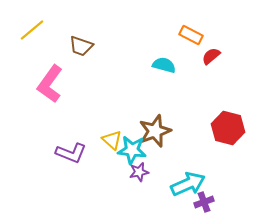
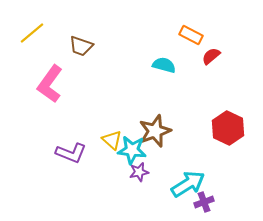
yellow line: moved 3 px down
red hexagon: rotated 12 degrees clockwise
cyan arrow: rotated 8 degrees counterclockwise
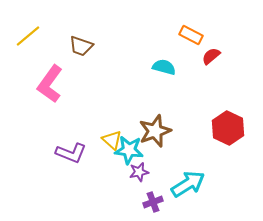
yellow line: moved 4 px left, 3 px down
cyan semicircle: moved 2 px down
cyan star: moved 3 px left
purple cross: moved 51 px left
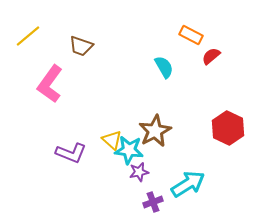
cyan semicircle: rotated 45 degrees clockwise
brown star: rotated 8 degrees counterclockwise
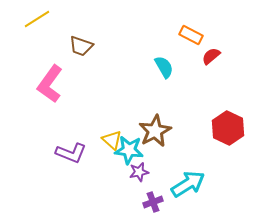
yellow line: moved 9 px right, 17 px up; rotated 8 degrees clockwise
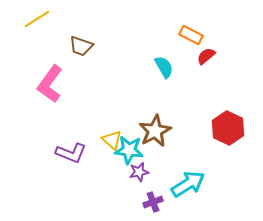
red semicircle: moved 5 px left
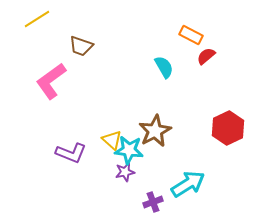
pink L-shape: moved 1 px right, 3 px up; rotated 18 degrees clockwise
red hexagon: rotated 8 degrees clockwise
purple star: moved 14 px left
